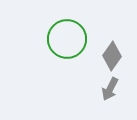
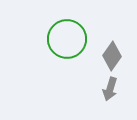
gray arrow: rotated 10 degrees counterclockwise
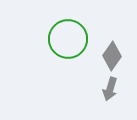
green circle: moved 1 px right
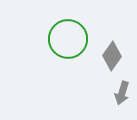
gray arrow: moved 12 px right, 4 px down
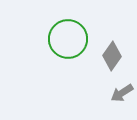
gray arrow: rotated 40 degrees clockwise
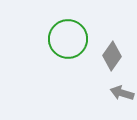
gray arrow: rotated 50 degrees clockwise
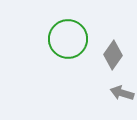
gray diamond: moved 1 px right, 1 px up
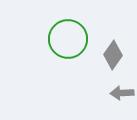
gray arrow: rotated 20 degrees counterclockwise
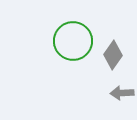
green circle: moved 5 px right, 2 px down
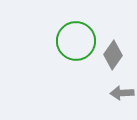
green circle: moved 3 px right
